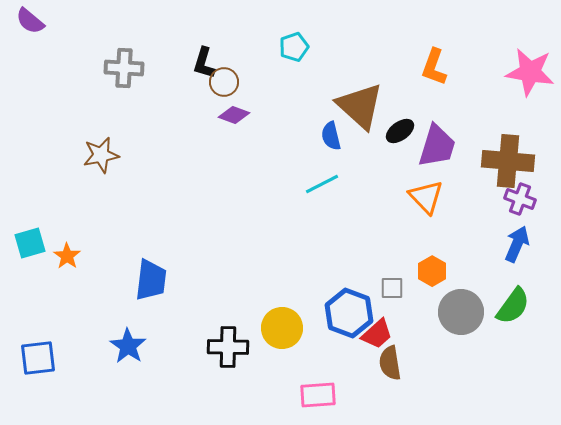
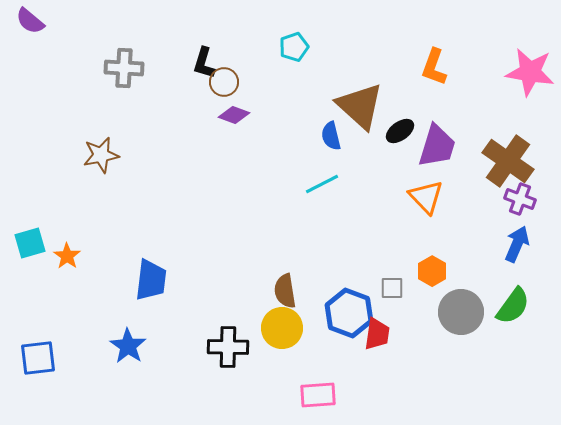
brown cross: rotated 30 degrees clockwise
red trapezoid: rotated 40 degrees counterclockwise
brown semicircle: moved 105 px left, 72 px up
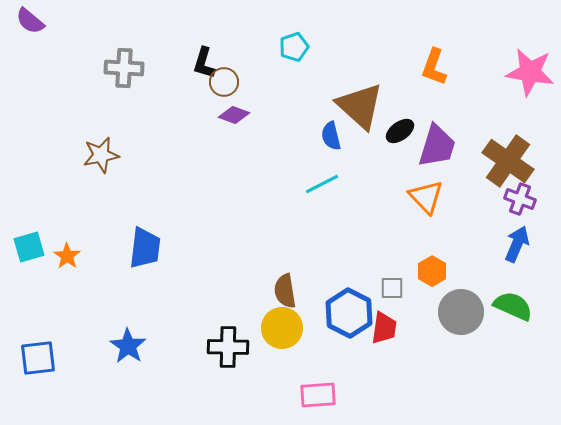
cyan square: moved 1 px left, 4 px down
blue trapezoid: moved 6 px left, 32 px up
green semicircle: rotated 102 degrees counterclockwise
blue hexagon: rotated 6 degrees clockwise
red trapezoid: moved 7 px right, 6 px up
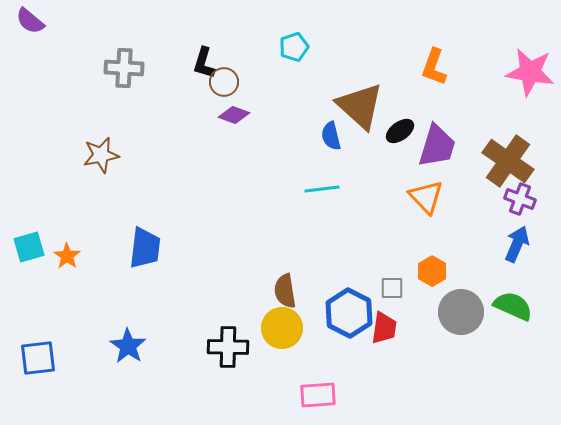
cyan line: moved 5 px down; rotated 20 degrees clockwise
